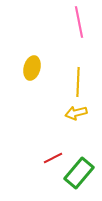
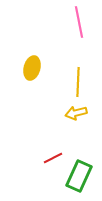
green rectangle: moved 3 px down; rotated 16 degrees counterclockwise
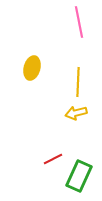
red line: moved 1 px down
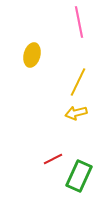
yellow ellipse: moved 13 px up
yellow line: rotated 24 degrees clockwise
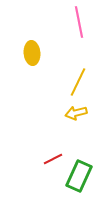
yellow ellipse: moved 2 px up; rotated 20 degrees counterclockwise
